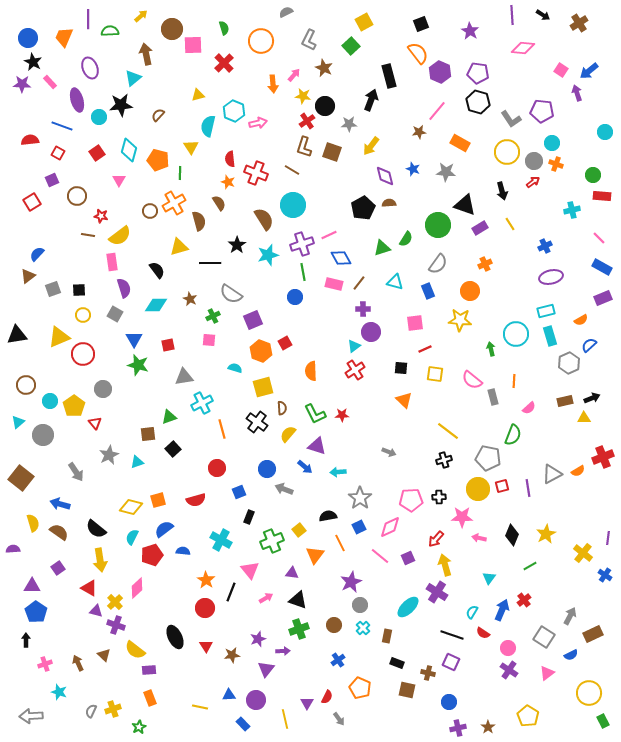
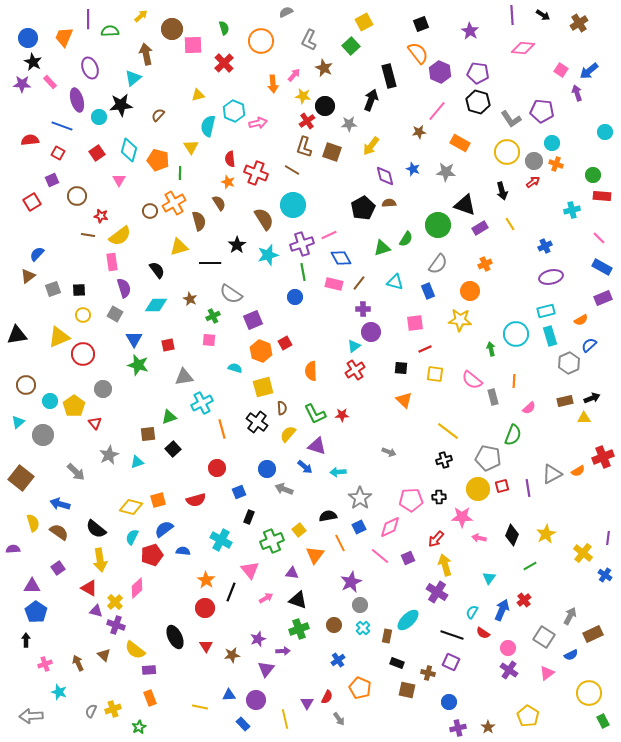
gray arrow at (76, 472): rotated 12 degrees counterclockwise
cyan ellipse at (408, 607): moved 13 px down
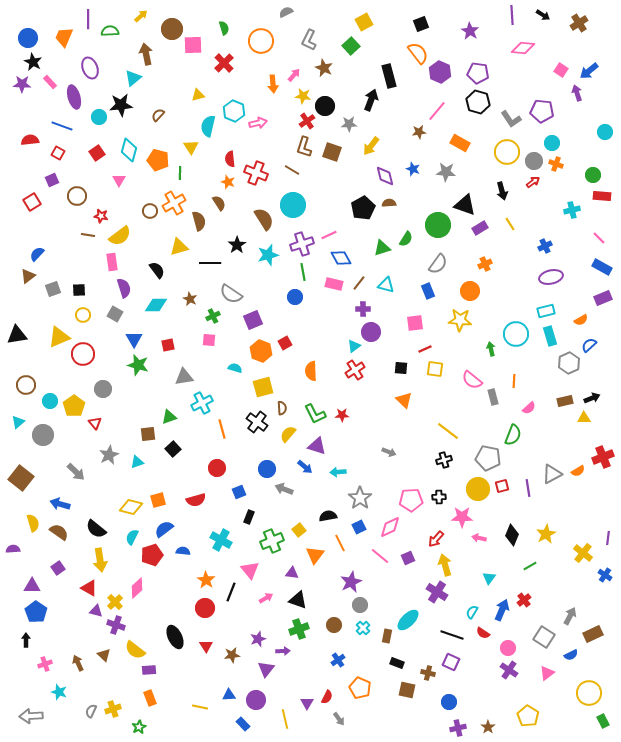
purple ellipse at (77, 100): moved 3 px left, 3 px up
cyan triangle at (395, 282): moved 9 px left, 3 px down
yellow square at (435, 374): moved 5 px up
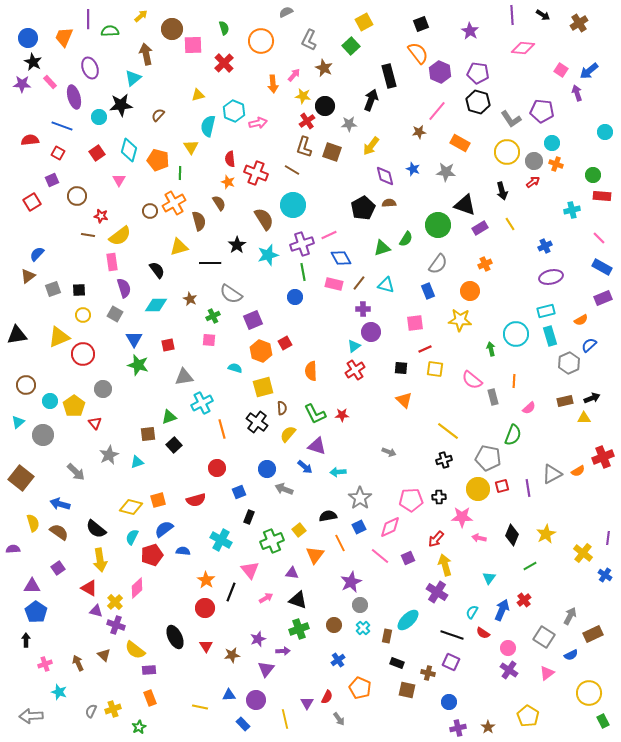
black square at (173, 449): moved 1 px right, 4 px up
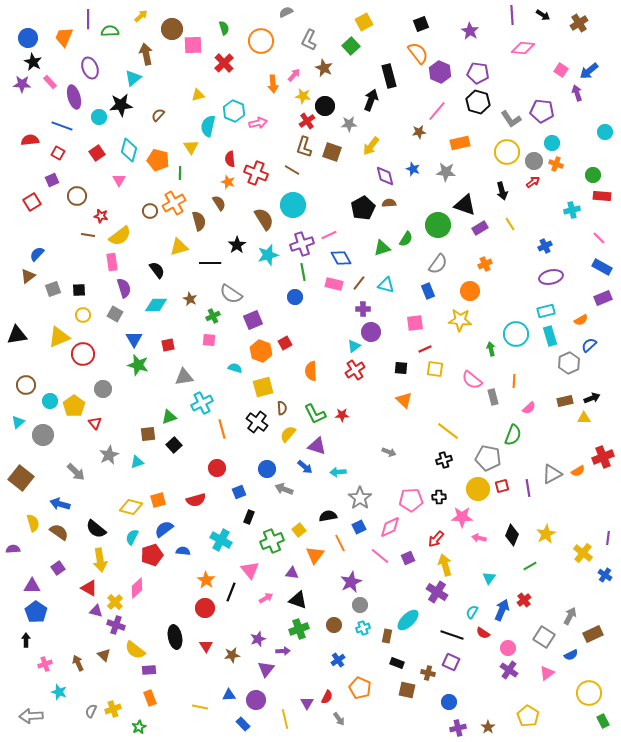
orange rectangle at (460, 143): rotated 42 degrees counterclockwise
cyan cross at (363, 628): rotated 24 degrees clockwise
black ellipse at (175, 637): rotated 15 degrees clockwise
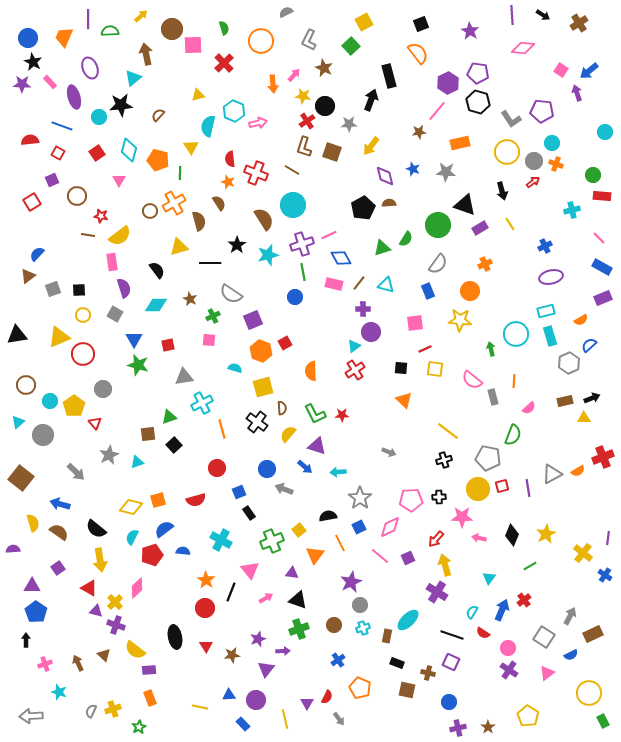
purple hexagon at (440, 72): moved 8 px right, 11 px down; rotated 10 degrees clockwise
black rectangle at (249, 517): moved 4 px up; rotated 56 degrees counterclockwise
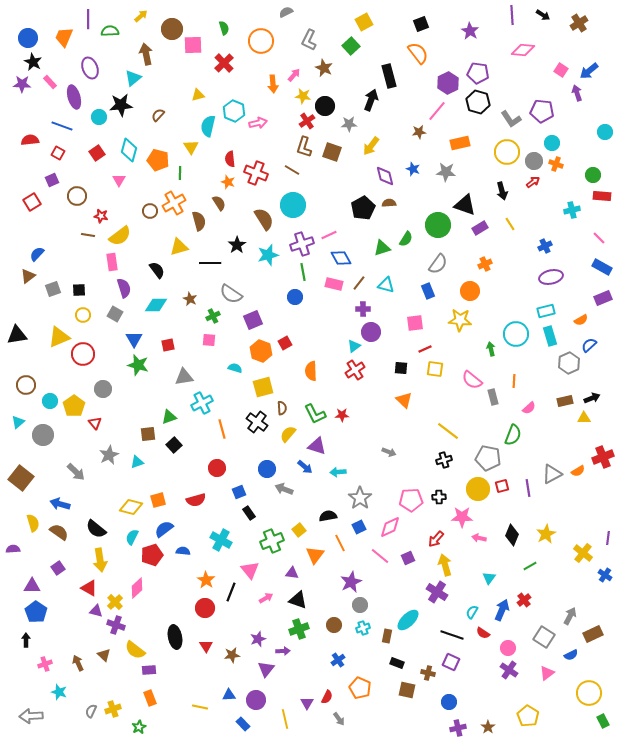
pink diamond at (523, 48): moved 2 px down
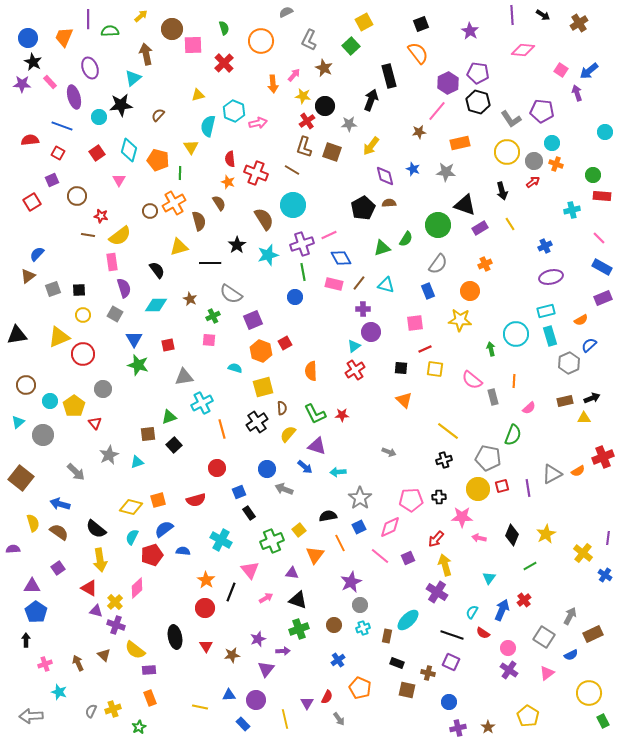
black cross at (257, 422): rotated 20 degrees clockwise
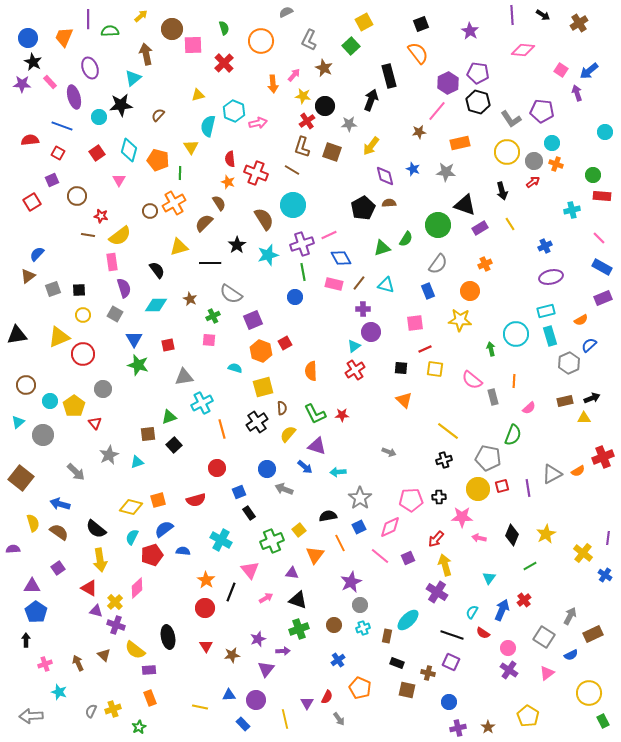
brown L-shape at (304, 147): moved 2 px left
brown semicircle at (199, 221): moved 5 px right, 2 px down; rotated 120 degrees counterclockwise
black ellipse at (175, 637): moved 7 px left
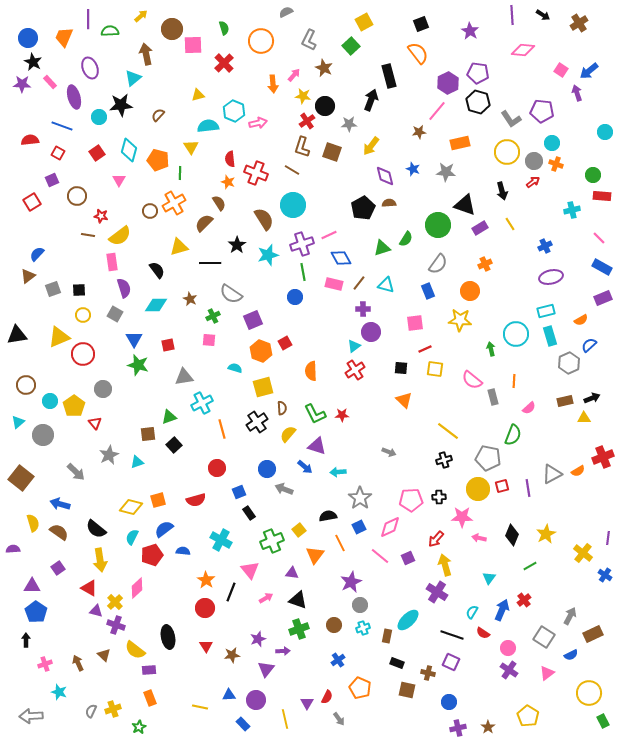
cyan semicircle at (208, 126): rotated 70 degrees clockwise
